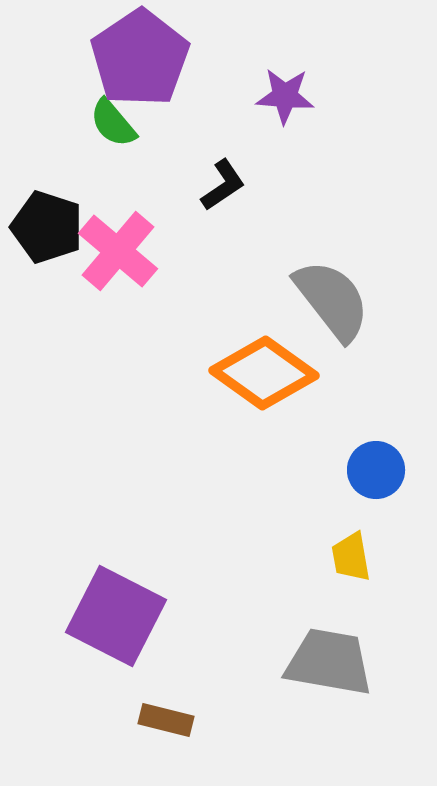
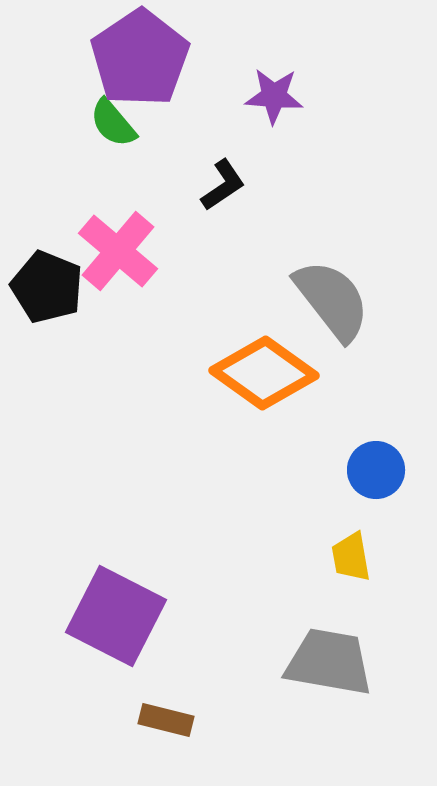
purple star: moved 11 px left
black pentagon: moved 60 px down; rotated 4 degrees clockwise
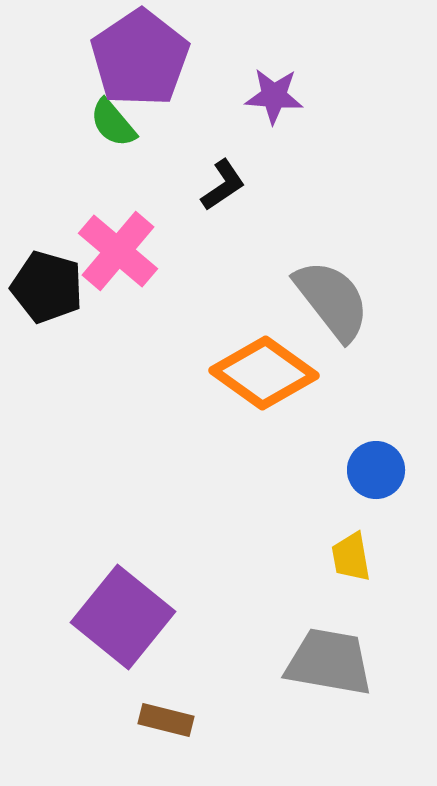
black pentagon: rotated 6 degrees counterclockwise
purple square: moved 7 px right, 1 px down; rotated 12 degrees clockwise
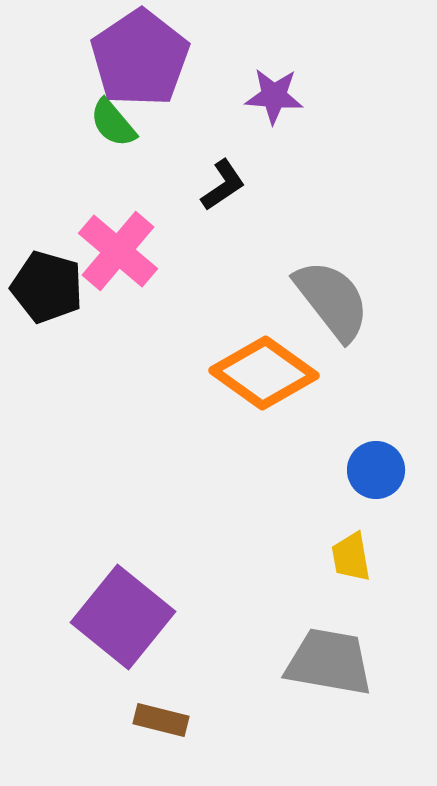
brown rectangle: moved 5 px left
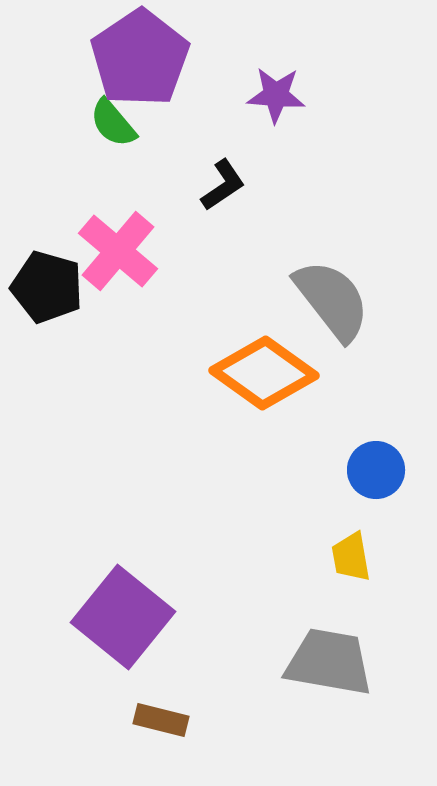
purple star: moved 2 px right, 1 px up
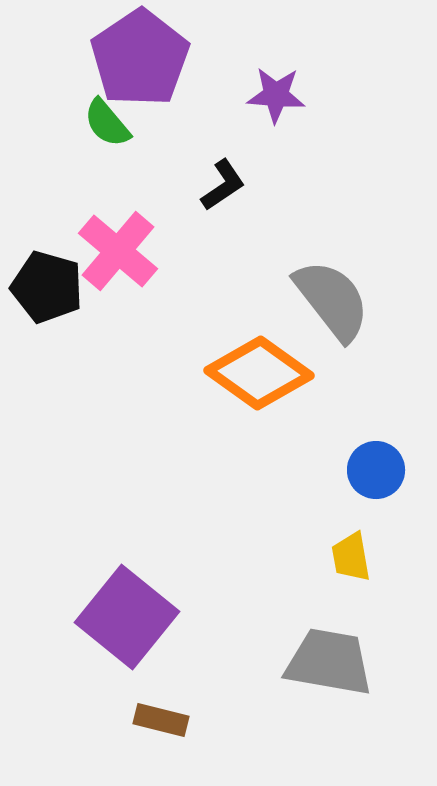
green semicircle: moved 6 px left
orange diamond: moved 5 px left
purple square: moved 4 px right
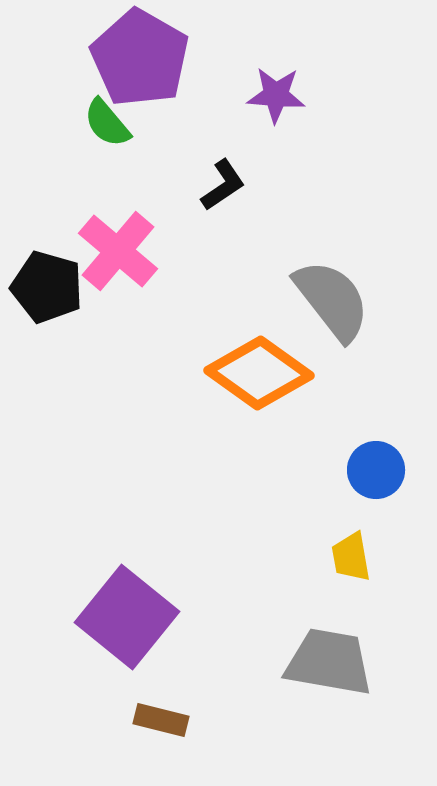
purple pentagon: rotated 8 degrees counterclockwise
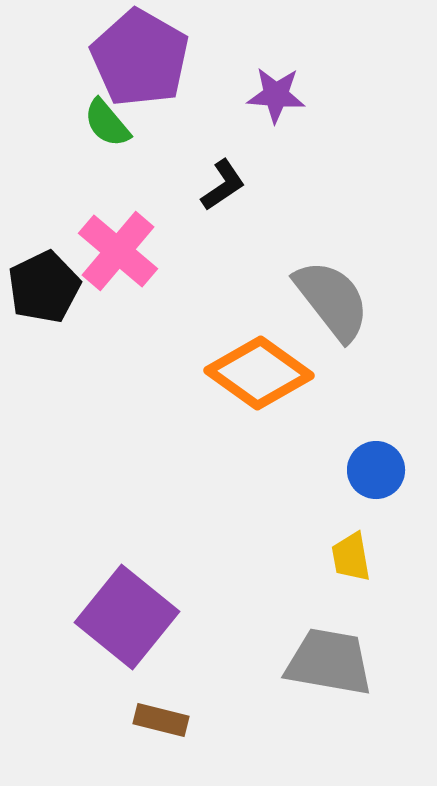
black pentagon: moved 3 px left; rotated 30 degrees clockwise
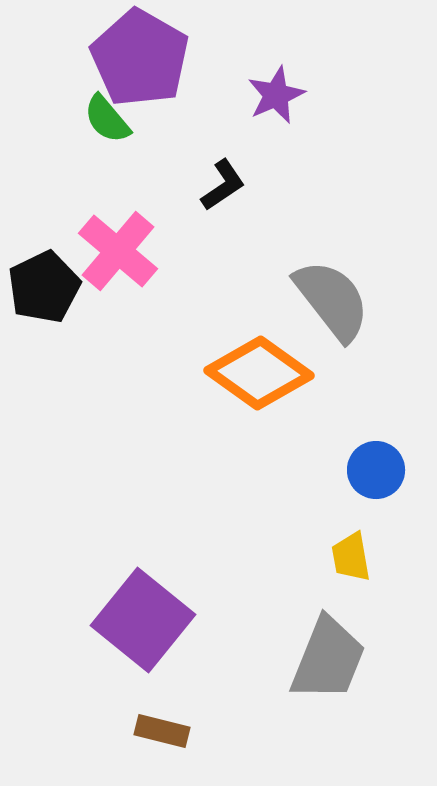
purple star: rotated 28 degrees counterclockwise
green semicircle: moved 4 px up
purple square: moved 16 px right, 3 px down
gray trapezoid: moved 1 px left, 3 px up; rotated 102 degrees clockwise
brown rectangle: moved 1 px right, 11 px down
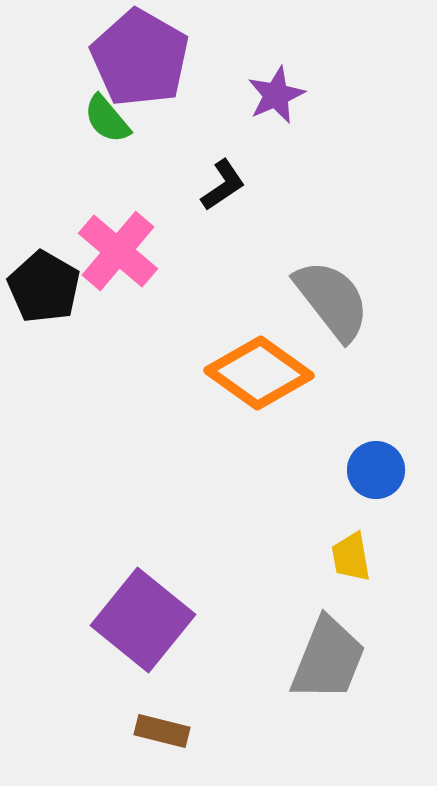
black pentagon: rotated 16 degrees counterclockwise
